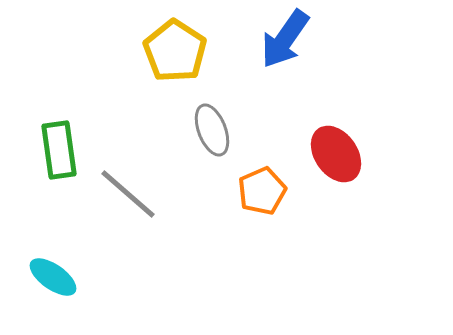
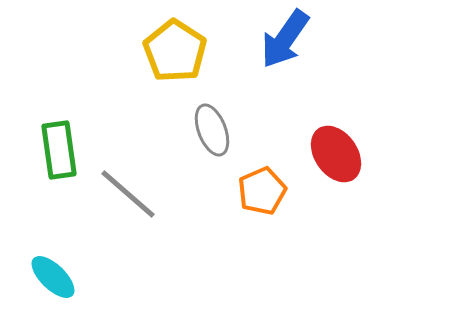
cyan ellipse: rotated 9 degrees clockwise
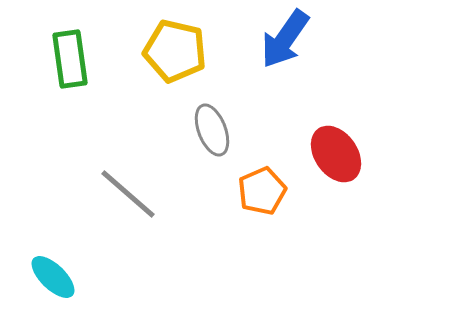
yellow pentagon: rotated 20 degrees counterclockwise
green rectangle: moved 11 px right, 91 px up
